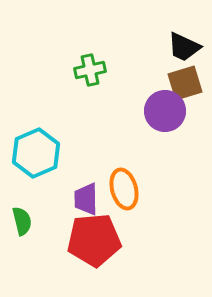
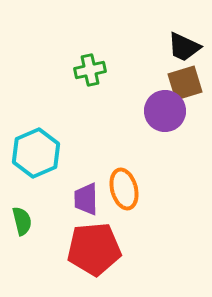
red pentagon: moved 9 px down
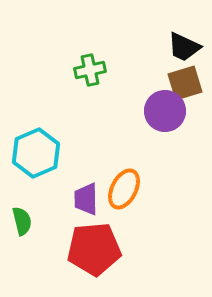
orange ellipse: rotated 42 degrees clockwise
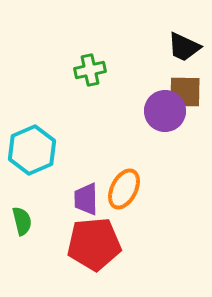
brown square: moved 9 px down; rotated 18 degrees clockwise
cyan hexagon: moved 4 px left, 3 px up
red pentagon: moved 5 px up
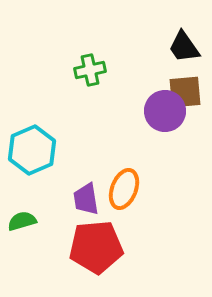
black trapezoid: rotated 30 degrees clockwise
brown square: rotated 6 degrees counterclockwise
orange ellipse: rotated 6 degrees counterclockwise
purple trapezoid: rotated 8 degrees counterclockwise
green semicircle: rotated 92 degrees counterclockwise
red pentagon: moved 2 px right, 3 px down
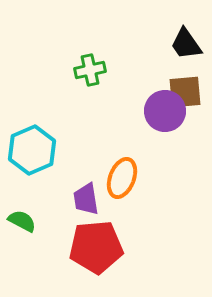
black trapezoid: moved 2 px right, 3 px up
orange ellipse: moved 2 px left, 11 px up
green semicircle: rotated 44 degrees clockwise
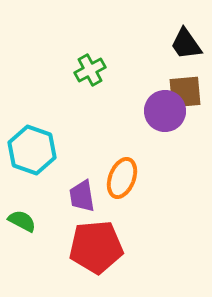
green cross: rotated 16 degrees counterclockwise
cyan hexagon: rotated 18 degrees counterclockwise
purple trapezoid: moved 4 px left, 3 px up
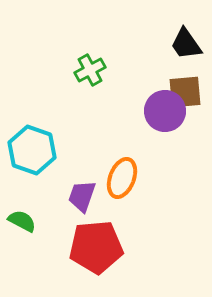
purple trapezoid: rotated 28 degrees clockwise
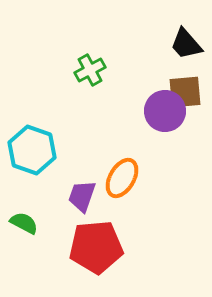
black trapezoid: rotated 6 degrees counterclockwise
orange ellipse: rotated 9 degrees clockwise
green semicircle: moved 2 px right, 2 px down
